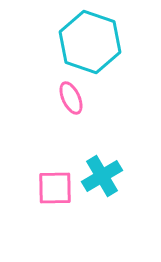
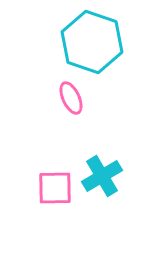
cyan hexagon: moved 2 px right
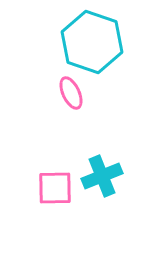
pink ellipse: moved 5 px up
cyan cross: rotated 9 degrees clockwise
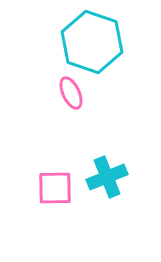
cyan cross: moved 5 px right, 1 px down
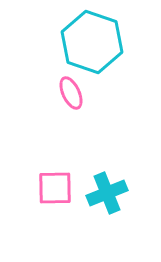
cyan cross: moved 16 px down
